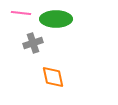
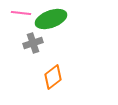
green ellipse: moved 5 px left; rotated 20 degrees counterclockwise
orange diamond: rotated 65 degrees clockwise
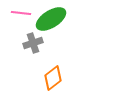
green ellipse: rotated 12 degrees counterclockwise
orange diamond: moved 1 px down
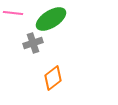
pink line: moved 8 px left
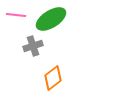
pink line: moved 3 px right, 2 px down
gray cross: moved 3 px down
